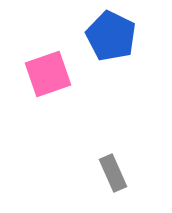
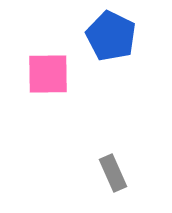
pink square: rotated 18 degrees clockwise
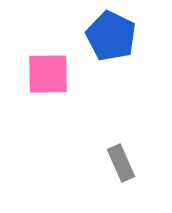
gray rectangle: moved 8 px right, 10 px up
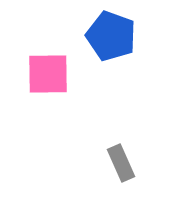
blue pentagon: rotated 6 degrees counterclockwise
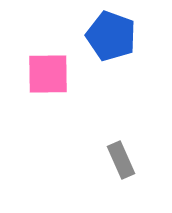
gray rectangle: moved 3 px up
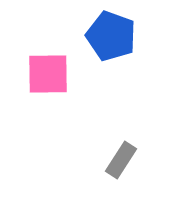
gray rectangle: rotated 57 degrees clockwise
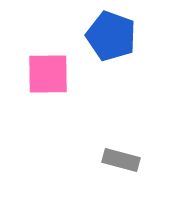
gray rectangle: rotated 72 degrees clockwise
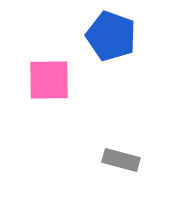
pink square: moved 1 px right, 6 px down
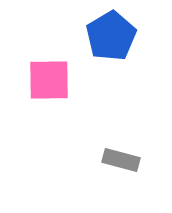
blue pentagon: rotated 21 degrees clockwise
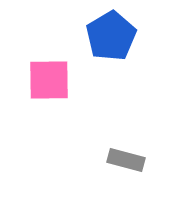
gray rectangle: moved 5 px right
